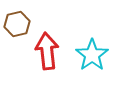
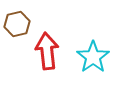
cyan star: moved 1 px right, 2 px down
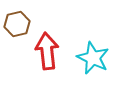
cyan star: moved 1 px down; rotated 12 degrees counterclockwise
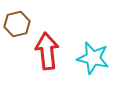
cyan star: rotated 12 degrees counterclockwise
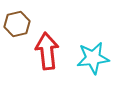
cyan star: rotated 20 degrees counterclockwise
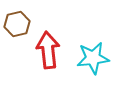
red arrow: moved 1 px right, 1 px up
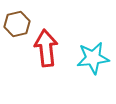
red arrow: moved 2 px left, 2 px up
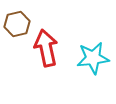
red arrow: rotated 6 degrees counterclockwise
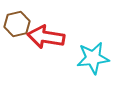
red arrow: moved 11 px up; rotated 69 degrees counterclockwise
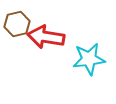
cyan star: moved 4 px left, 1 px down
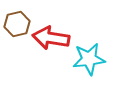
red arrow: moved 5 px right, 1 px down
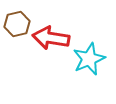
cyan star: rotated 16 degrees counterclockwise
